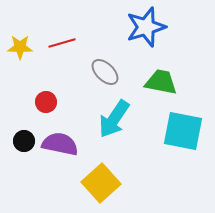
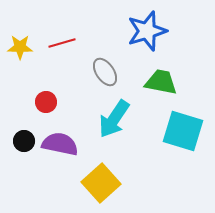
blue star: moved 1 px right, 4 px down
gray ellipse: rotated 12 degrees clockwise
cyan square: rotated 6 degrees clockwise
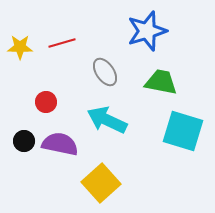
cyan arrow: moved 7 px left, 1 px down; rotated 81 degrees clockwise
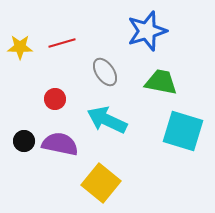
red circle: moved 9 px right, 3 px up
yellow square: rotated 9 degrees counterclockwise
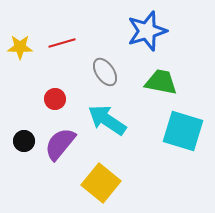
cyan arrow: rotated 9 degrees clockwise
purple semicircle: rotated 63 degrees counterclockwise
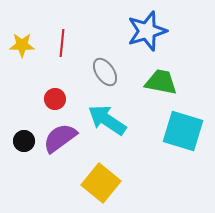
red line: rotated 68 degrees counterclockwise
yellow star: moved 2 px right, 2 px up
purple semicircle: moved 6 px up; rotated 15 degrees clockwise
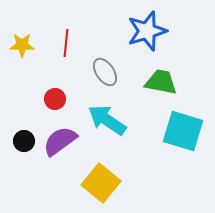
red line: moved 4 px right
purple semicircle: moved 3 px down
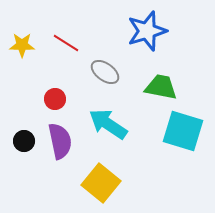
red line: rotated 64 degrees counterclockwise
gray ellipse: rotated 20 degrees counterclockwise
green trapezoid: moved 5 px down
cyan arrow: moved 1 px right, 4 px down
purple semicircle: rotated 114 degrees clockwise
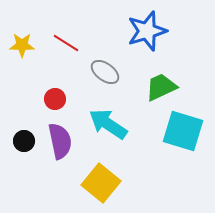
green trapezoid: rotated 36 degrees counterclockwise
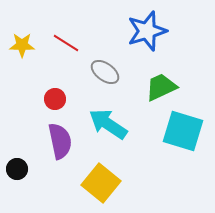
black circle: moved 7 px left, 28 px down
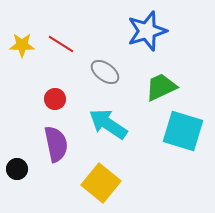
red line: moved 5 px left, 1 px down
purple semicircle: moved 4 px left, 3 px down
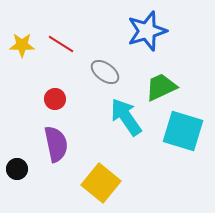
cyan arrow: moved 18 px right, 7 px up; rotated 21 degrees clockwise
